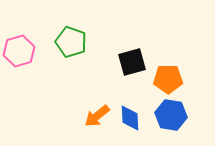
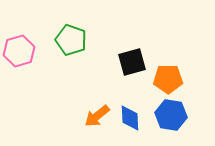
green pentagon: moved 2 px up
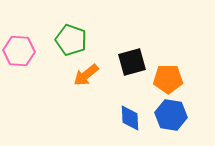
pink hexagon: rotated 20 degrees clockwise
orange arrow: moved 11 px left, 41 px up
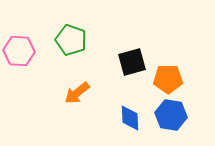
orange arrow: moved 9 px left, 18 px down
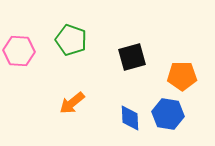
black square: moved 5 px up
orange pentagon: moved 14 px right, 3 px up
orange arrow: moved 5 px left, 10 px down
blue hexagon: moved 3 px left, 1 px up
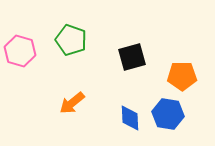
pink hexagon: moved 1 px right; rotated 12 degrees clockwise
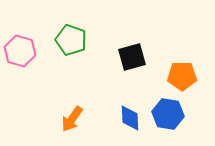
orange arrow: moved 16 px down; rotated 16 degrees counterclockwise
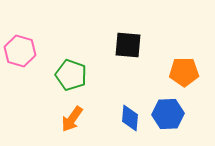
green pentagon: moved 35 px down
black square: moved 4 px left, 12 px up; rotated 20 degrees clockwise
orange pentagon: moved 2 px right, 4 px up
blue hexagon: rotated 12 degrees counterclockwise
blue diamond: rotated 8 degrees clockwise
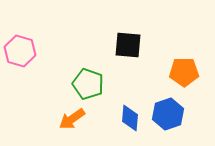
green pentagon: moved 17 px right, 9 px down
blue hexagon: rotated 16 degrees counterclockwise
orange arrow: rotated 20 degrees clockwise
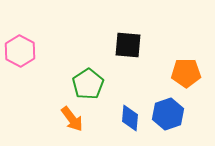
pink hexagon: rotated 12 degrees clockwise
orange pentagon: moved 2 px right, 1 px down
green pentagon: rotated 20 degrees clockwise
orange arrow: rotated 92 degrees counterclockwise
